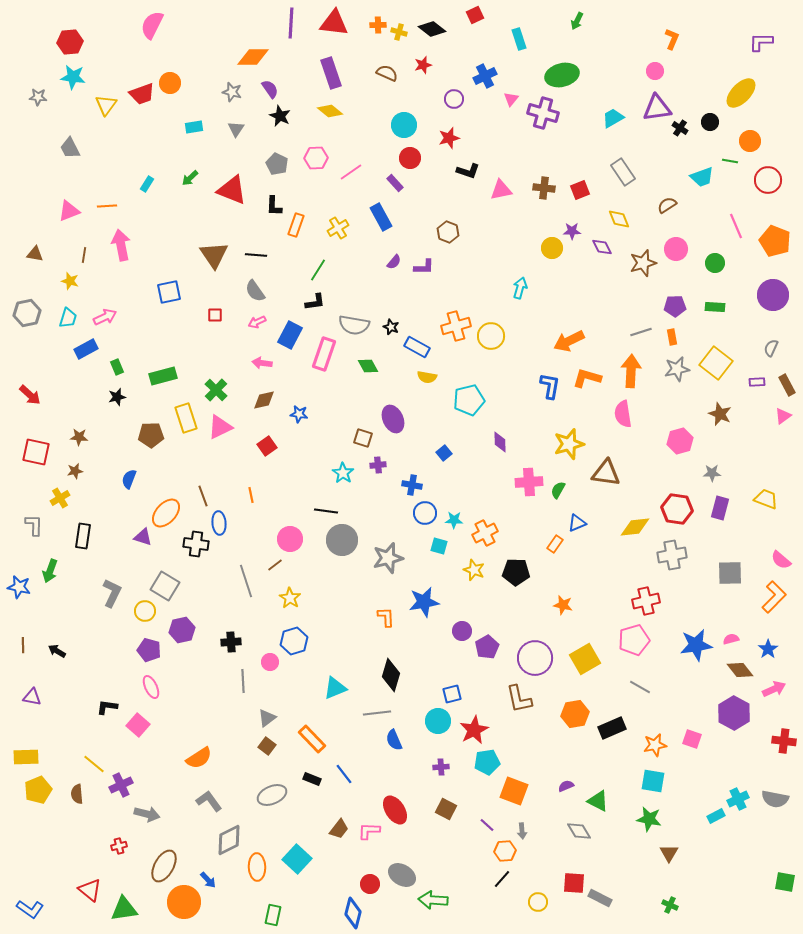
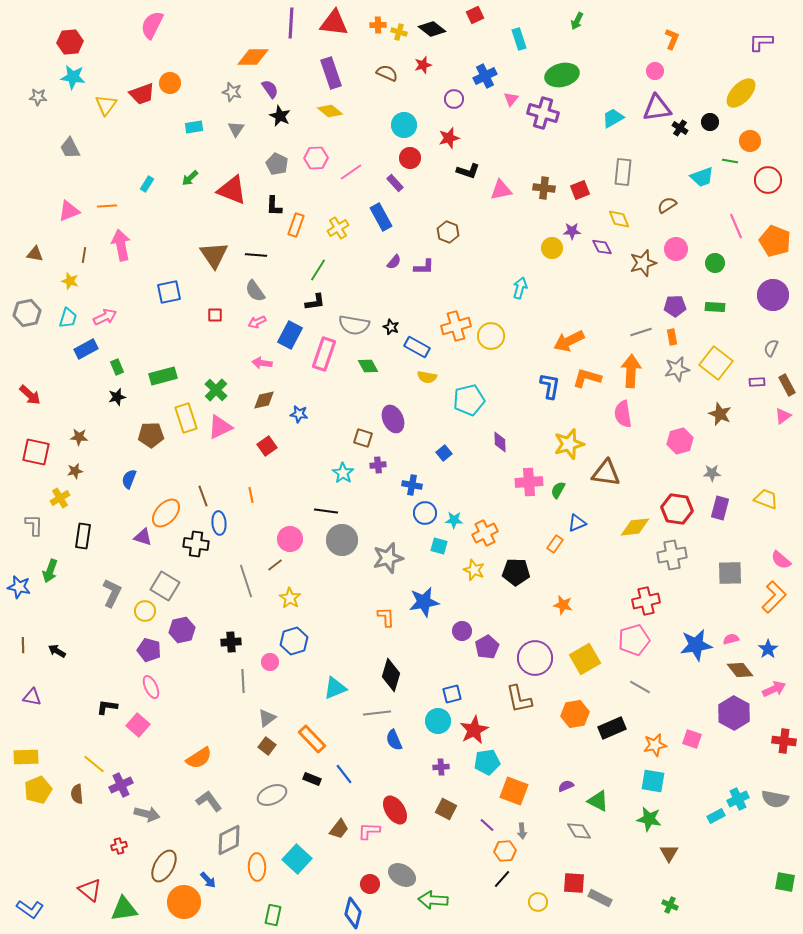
gray rectangle at (623, 172): rotated 40 degrees clockwise
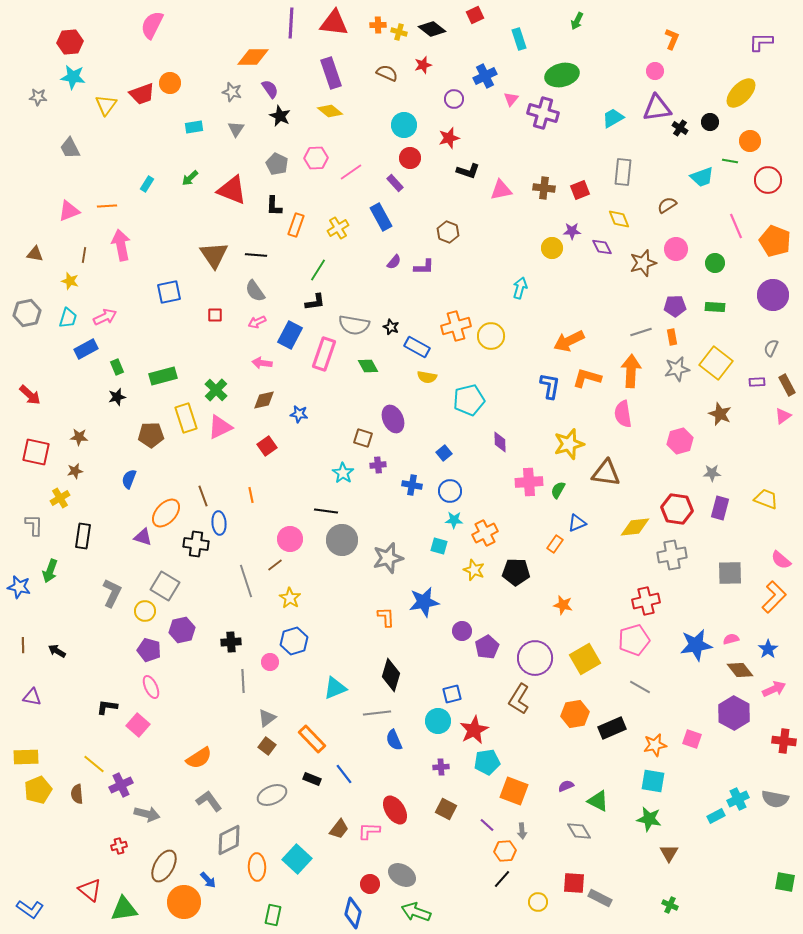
blue circle at (425, 513): moved 25 px right, 22 px up
brown L-shape at (519, 699): rotated 44 degrees clockwise
green arrow at (433, 900): moved 17 px left, 12 px down; rotated 16 degrees clockwise
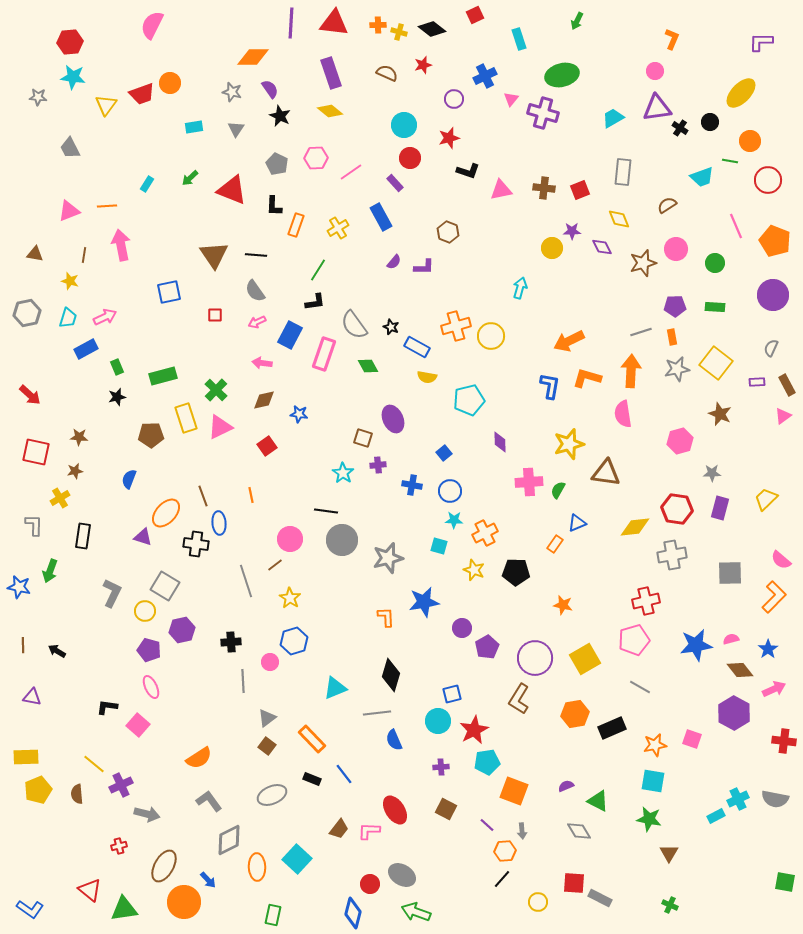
gray semicircle at (354, 325): rotated 44 degrees clockwise
yellow trapezoid at (766, 499): rotated 65 degrees counterclockwise
purple circle at (462, 631): moved 3 px up
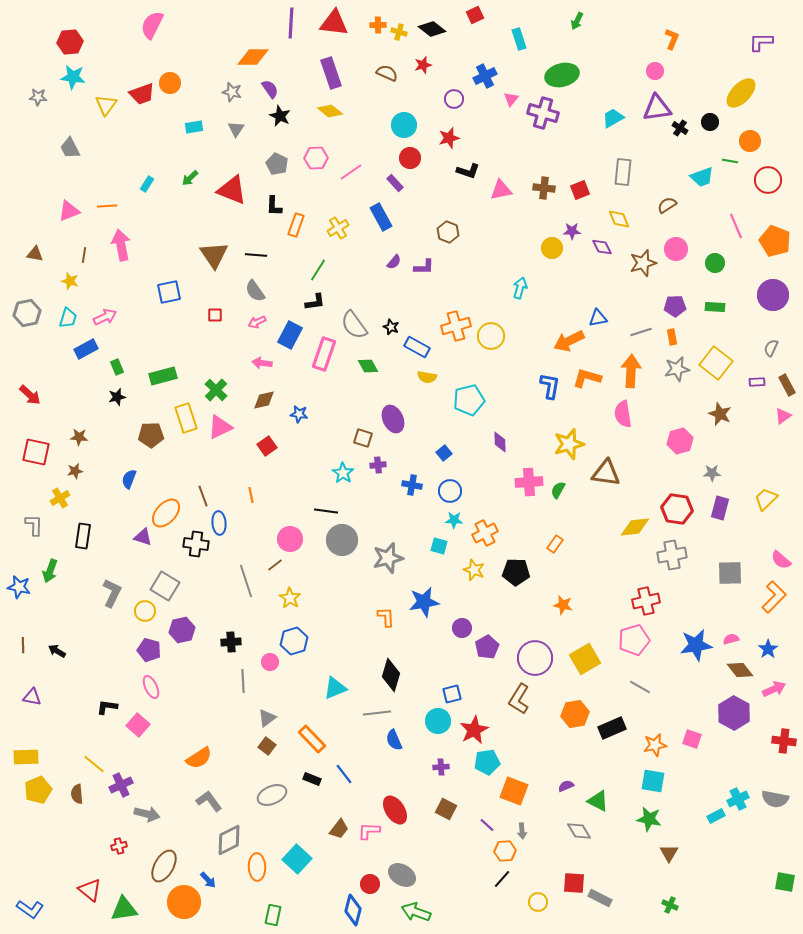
blue triangle at (577, 523): moved 21 px right, 205 px up; rotated 12 degrees clockwise
blue diamond at (353, 913): moved 3 px up
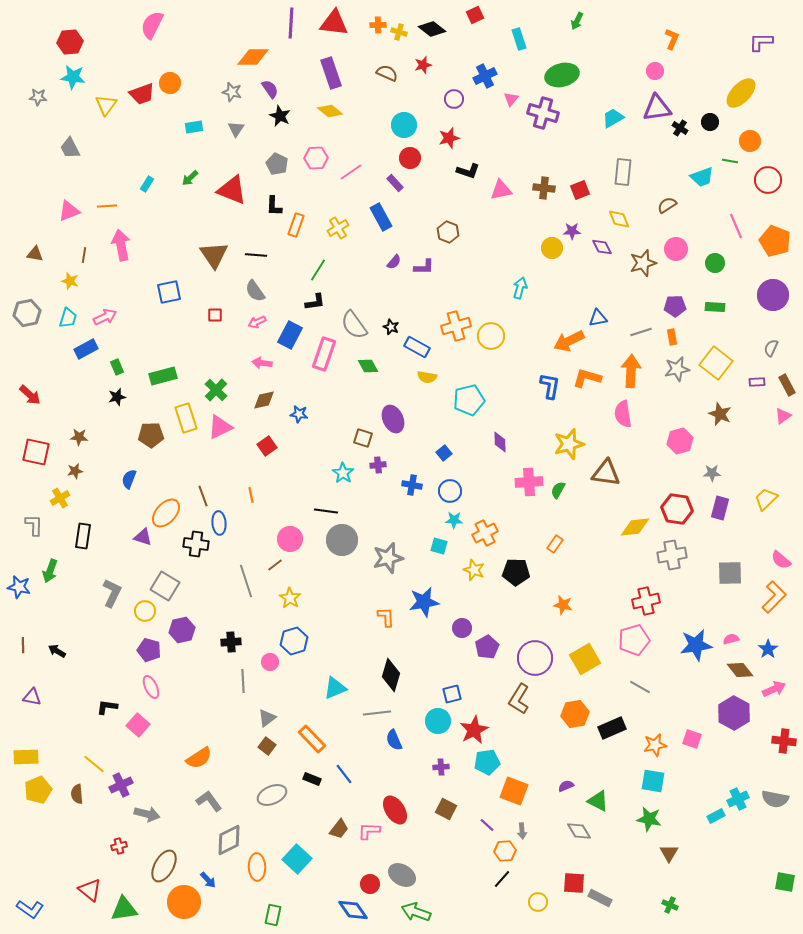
blue diamond at (353, 910): rotated 48 degrees counterclockwise
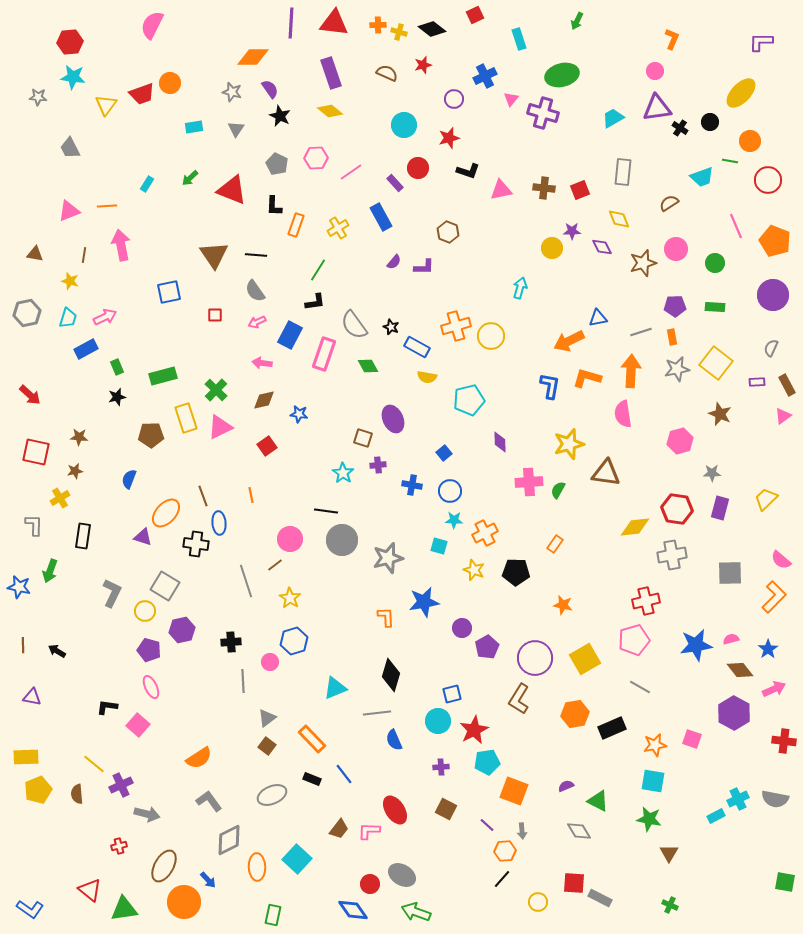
red circle at (410, 158): moved 8 px right, 10 px down
brown semicircle at (667, 205): moved 2 px right, 2 px up
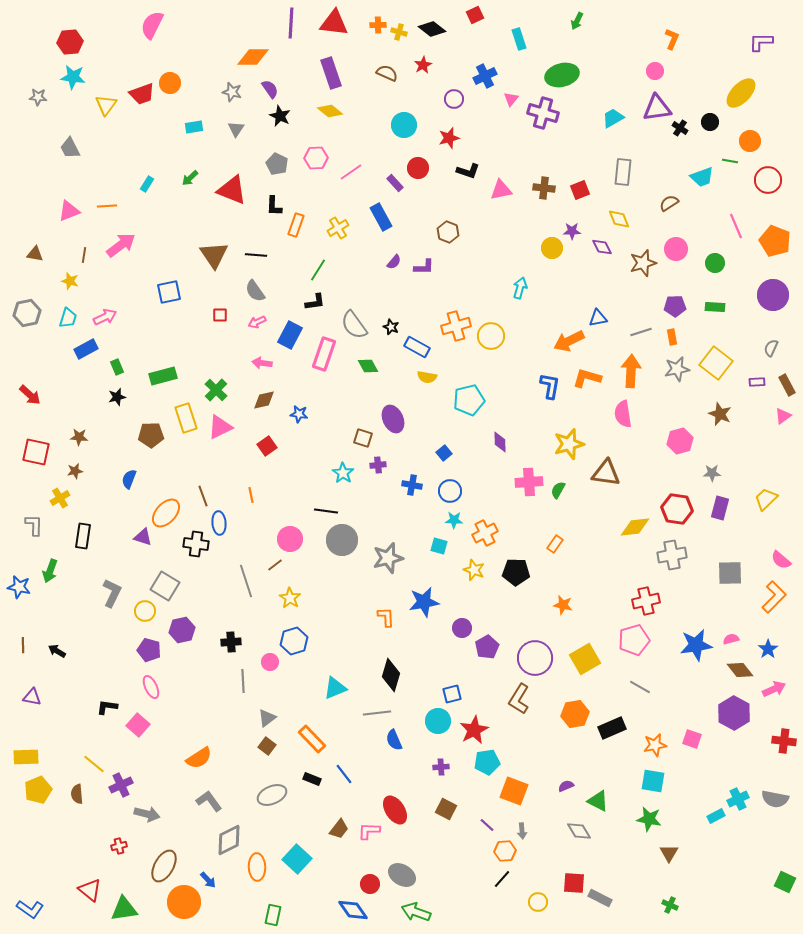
red star at (423, 65): rotated 12 degrees counterclockwise
pink arrow at (121, 245): rotated 64 degrees clockwise
red square at (215, 315): moved 5 px right
green square at (785, 882): rotated 15 degrees clockwise
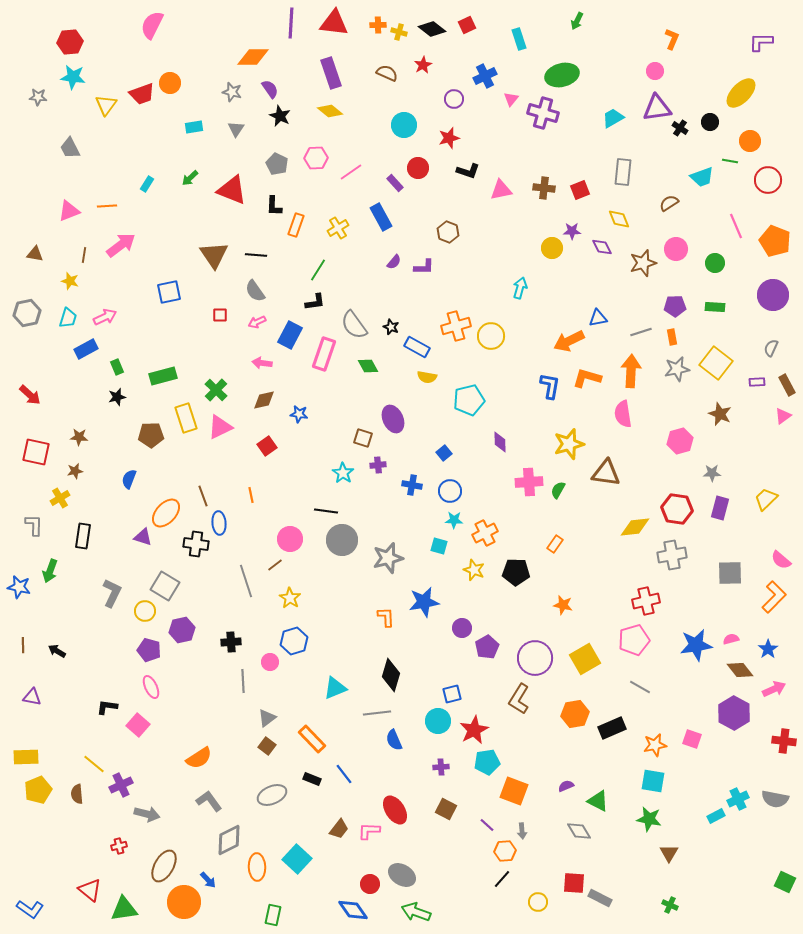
red square at (475, 15): moved 8 px left, 10 px down
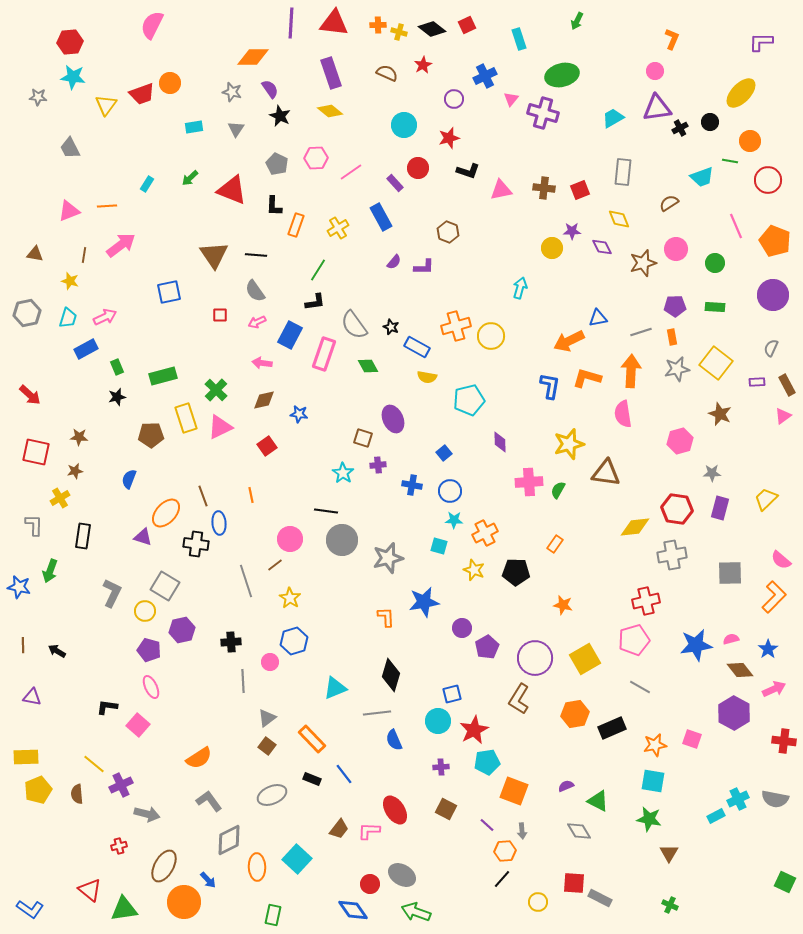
black cross at (680, 128): rotated 28 degrees clockwise
